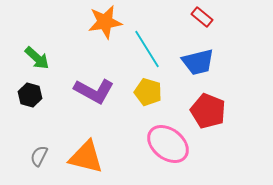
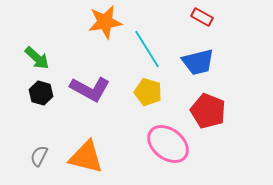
red rectangle: rotated 10 degrees counterclockwise
purple L-shape: moved 4 px left, 2 px up
black hexagon: moved 11 px right, 2 px up
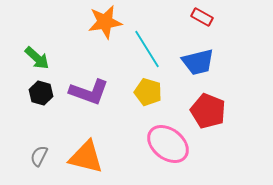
purple L-shape: moved 1 px left, 3 px down; rotated 9 degrees counterclockwise
